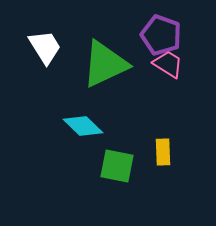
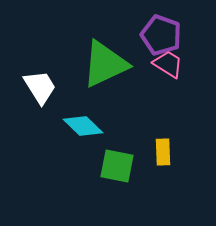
white trapezoid: moved 5 px left, 40 px down
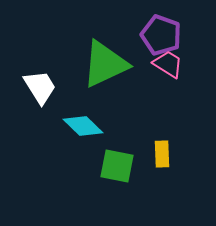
yellow rectangle: moved 1 px left, 2 px down
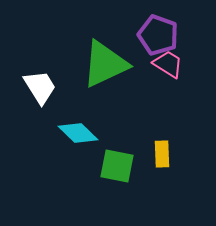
purple pentagon: moved 3 px left
cyan diamond: moved 5 px left, 7 px down
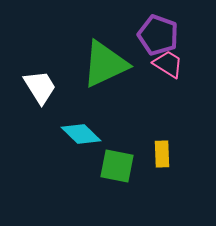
cyan diamond: moved 3 px right, 1 px down
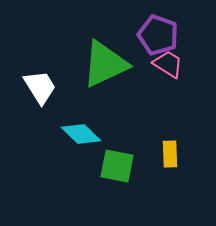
yellow rectangle: moved 8 px right
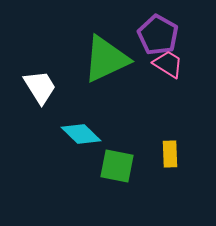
purple pentagon: rotated 9 degrees clockwise
green triangle: moved 1 px right, 5 px up
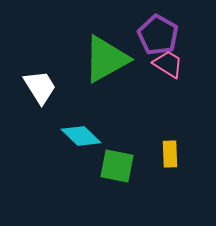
green triangle: rotated 4 degrees counterclockwise
cyan diamond: moved 2 px down
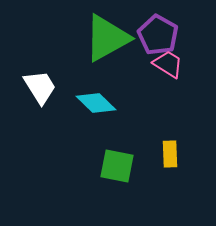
green triangle: moved 1 px right, 21 px up
cyan diamond: moved 15 px right, 33 px up
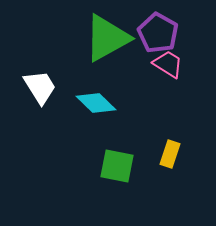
purple pentagon: moved 2 px up
yellow rectangle: rotated 20 degrees clockwise
